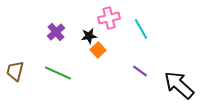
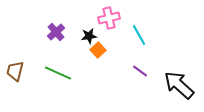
cyan line: moved 2 px left, 6 px down
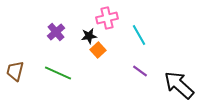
pink cross: moved 2 px left
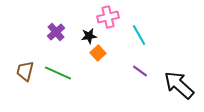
pink cross: moved 1 px right, 1 px up
orange square: moved 3 px down
brown trapezoid: moved 10 px right
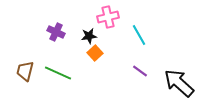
purple cross: rotated 24 degrees counterclockwise
orange square: moved 3 px left
black arrow: moved 2 px up
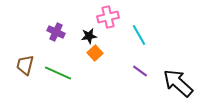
brown trapezoid: moved 6 px up
black arrow: moved 1 px left
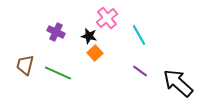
pink cross: moved 1 px left, 1 px down; rotated 25 degrees counterclockwise
black star: rotated 21 degrees clockwise
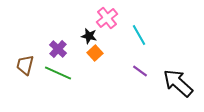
purple cross: moved 2 px right, 17 px down; rotated 18 degrees clockwise
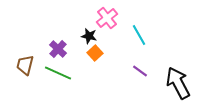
black arrow: rotated 20 degrees clockwise
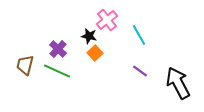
pink cross: moved 2 px down
green line: moved 1 px left, 2 px up
